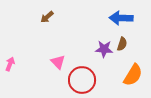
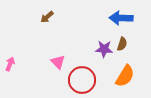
orange semicircle: moved 8 px left, 1 px down
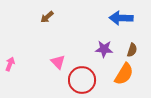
brown semicircle: moved 10 px right, 6 px down
orange semicircle: moved 1 px left, 2 px up
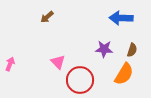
red circle: moved 2 px left
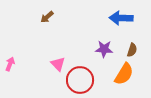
pink triangle: moved 2 px down
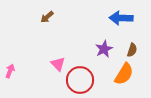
purple star: rotated 30 degrees counterclockwise
pink arrow: moved 7 px down
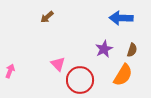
orange semicircle: moved 1 px left, 1 px down
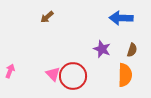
purple star: moved 2 px left; rotated 24 degrees counterclockwise
pink triangle: moved 5 px left, 10 px down
orange semicircle: moved 2 px right; rotated 30 degrees counterclockwise
red circle: moved 7 px left, 4 px up
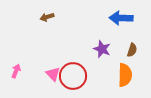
brown arrow: rotated 24 degrees clockwise
pink arrow: moved 6 px right
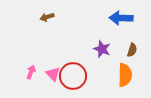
pink arrow: moved 15 px right, 1 px down
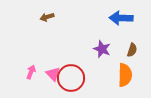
red circle: moved 2 px left, 2 px down
